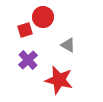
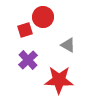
red star: rotated 12 degrees counterclockwise
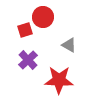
gray triangle: moved 1 px right
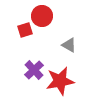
red circle: moved 1 px left, 1 px up
purple cross: moved 6 px right, 10 px down
red star: moved 1 px right, 1 px down; rotated 12 degrees counterclockwise
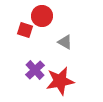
red square: rotated 35 degrees clockwise
gray triangle: moved 4 px left, 3 px up
purple cross: moved 1 px right
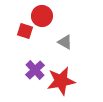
red square: moved 1 px down
red star: moved 1 px right
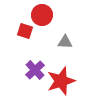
red circle: moved 1 px up
gray triangle: rotated 28 degrees counterclockwise
red star: rotated 8 degrees counterclockwise
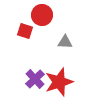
purple cross: moved 9 px down
red star: moved 2 px left, 1 px down
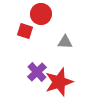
red circle: moved 1 px left, 1 px up
purple cross: moved 2 px right, 7 px up
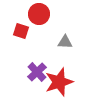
red circle: moved 2 px left
red square: moved 4 px left
